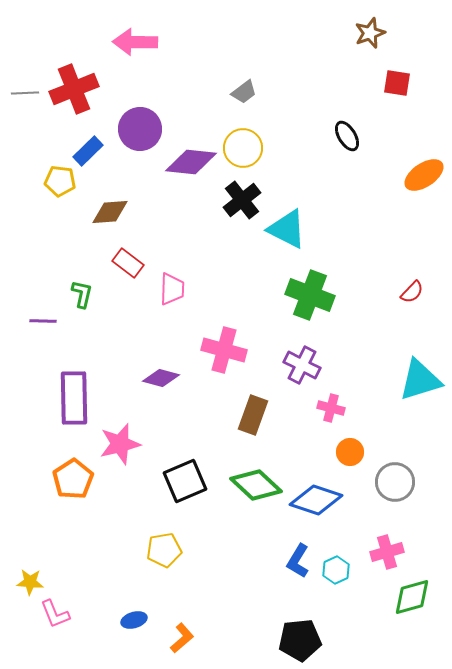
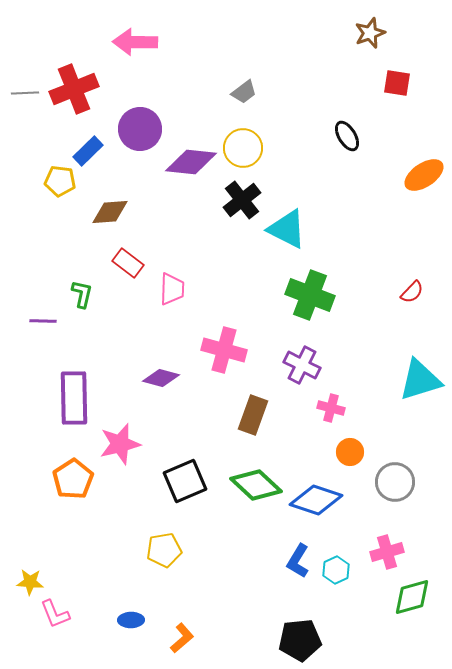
blue ellipse at (134, 620): moved 3 px left; rotated 15 degrees clockwise
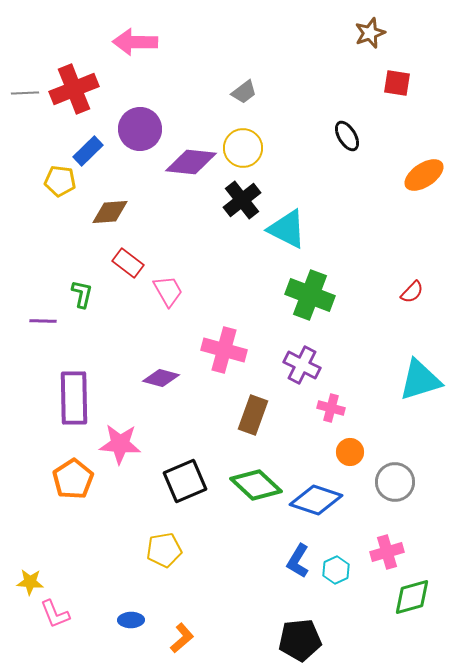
pink trapezoid at (172, 289): moved 4 px left, 2 px down; rotated 32 degrees counterclockwise
pink star at (120, 444): rotated 18 degrees clockwise
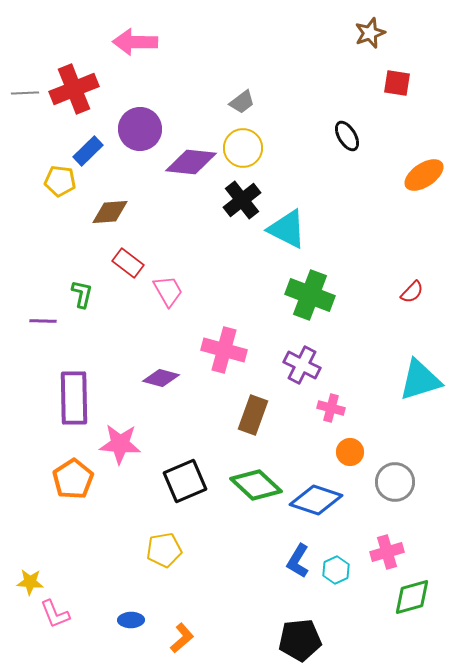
gray trapezoid at (244, 92): moved 2 px left, 10 px down
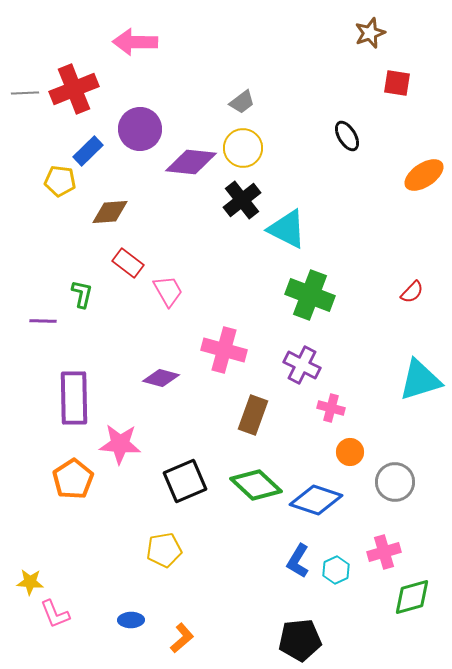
pink cross at (387, 552): moved 3 px left
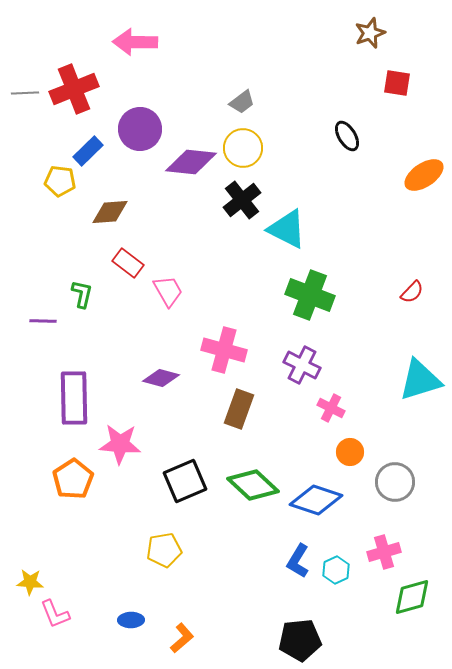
pink cross at (331, 408): rotated 12 degrees clockwise
brown rectangle at (253, 415): moved 14 px left, 6 px up
green diamond at (256, 485): moved 3 px left
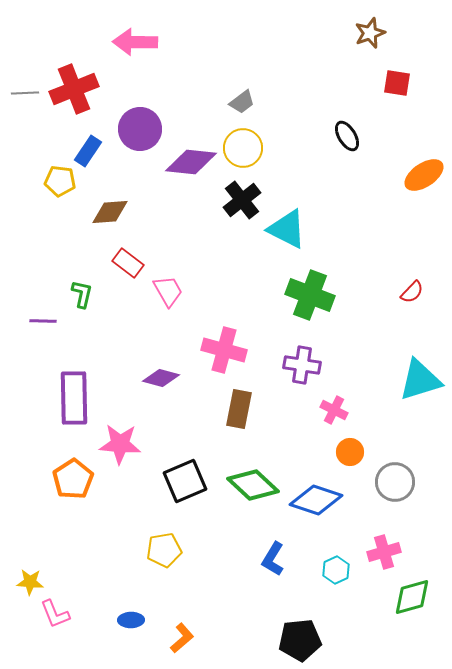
blue rectangle at (88, 151): rotated 12 degrees counterclockwise
purple cross at (302, 365): rotated 18 degrees counterclockwise
pink cross at (331, 408): moved 3 px right, 2 px down
brown rectangle at (239, 409): rotated 9 degrees counterclockwise
blue L-shape at (298, 561): moved 25 px left, 2 px up
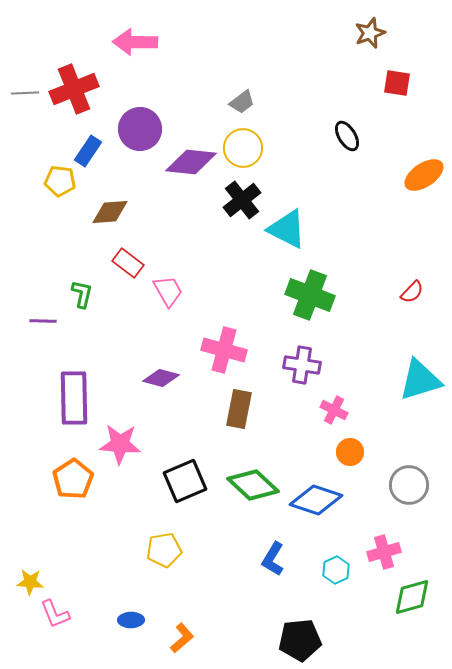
gray circle at (395, 482): moved 14 px right, 3 px down
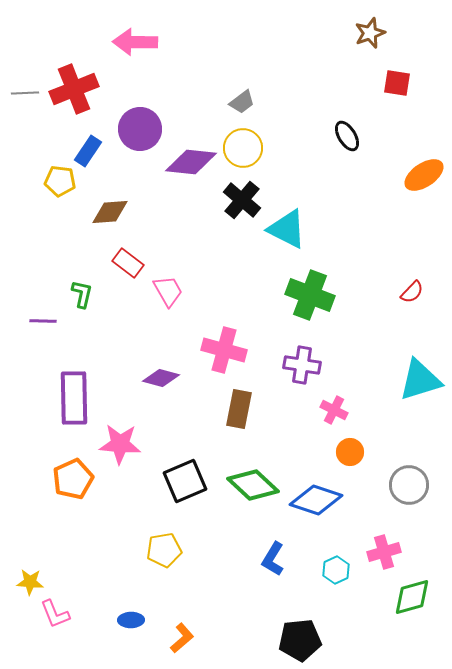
black cross at (242, 200): rotated 12 degrees counterclockwise
orange pentagon at (73, 479): rotated 9 degrees clockwise
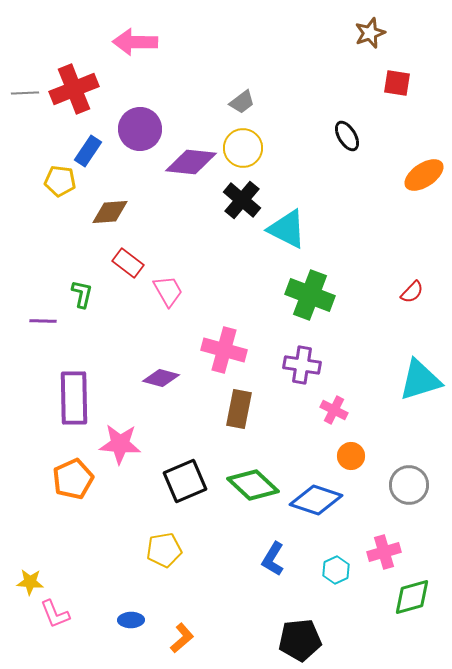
orange circle at (350, 452): moved 1 px right, 4 px down
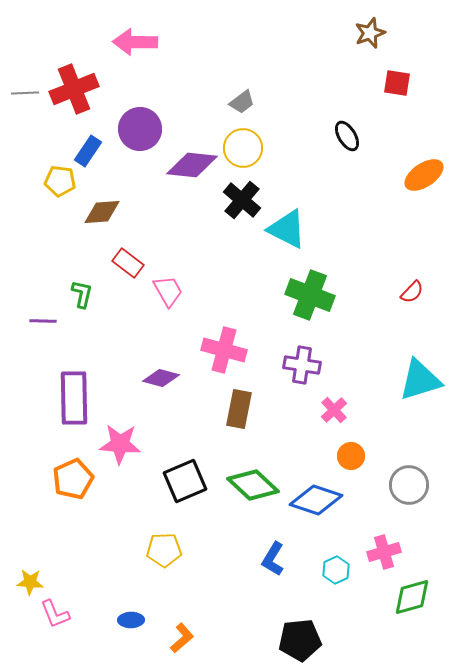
purple diamond at (191, 162): moved 1 px right, 3 px down
brown diamond at (110, 212): moved 8 px left
pink cross at (334, 410): rotated 20 degrees clockwise
yellow pentagon at (164, 550): rotated 8 degrees clockwise
